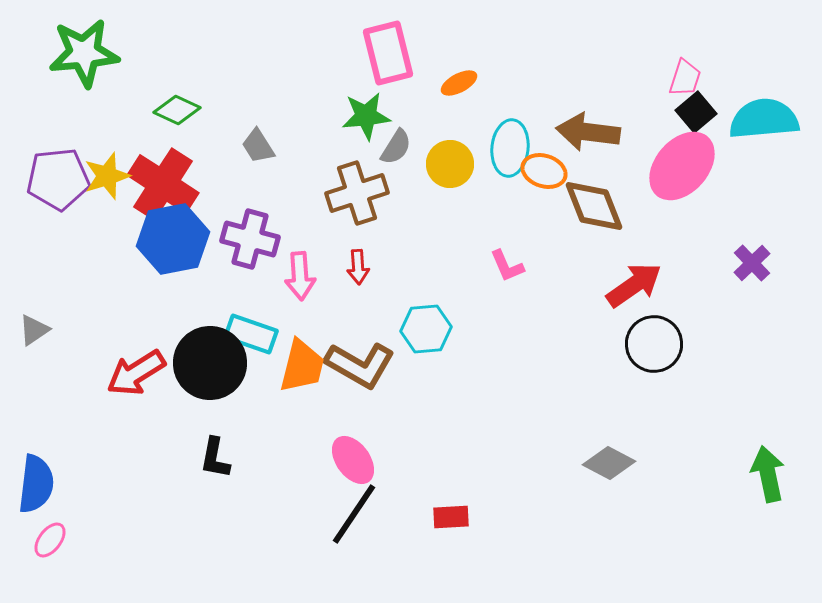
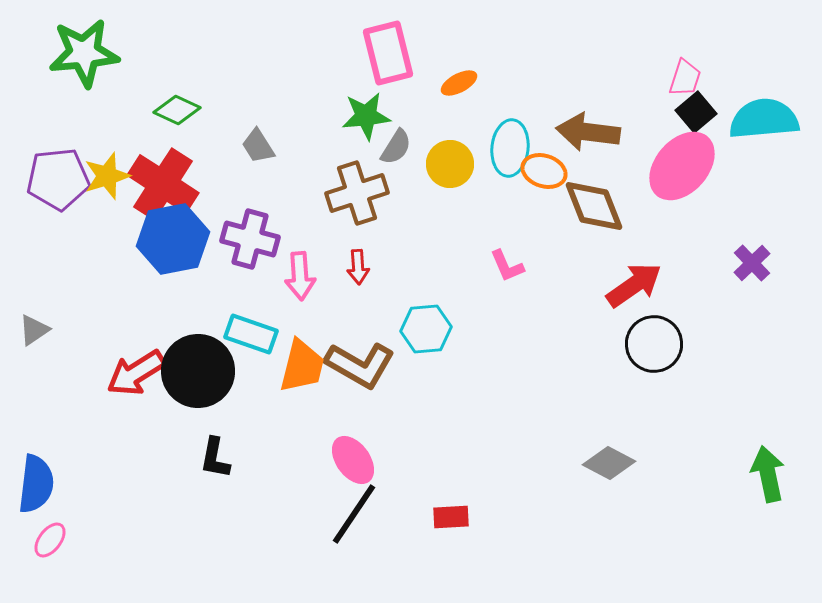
black circle at (210, 363): moved 12 px left, 8 px down
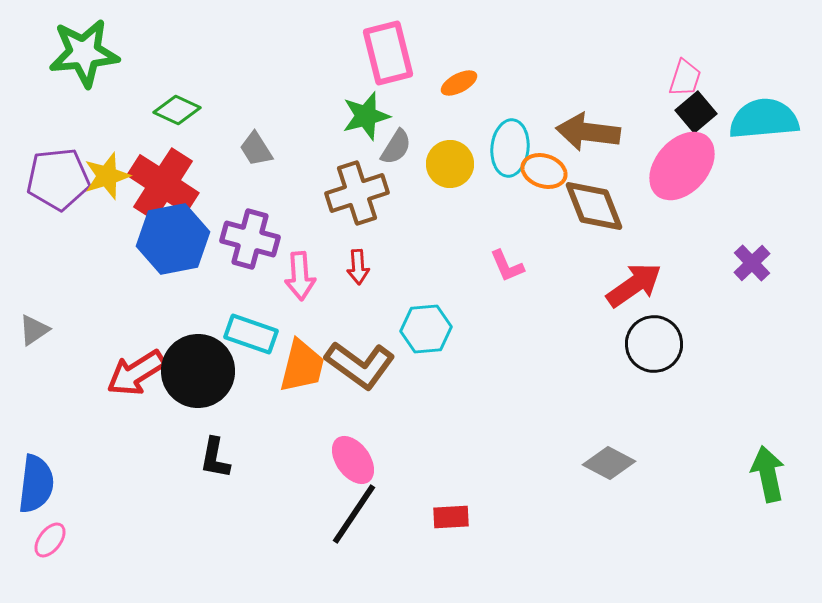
green star at (366, 116): rotated 9 degrees counterclockwise
gray trapezoid at (258, 146): moved 2 px left, 3 px down
brown L-shape at (360, 365): rotated 6 degrees clockwise
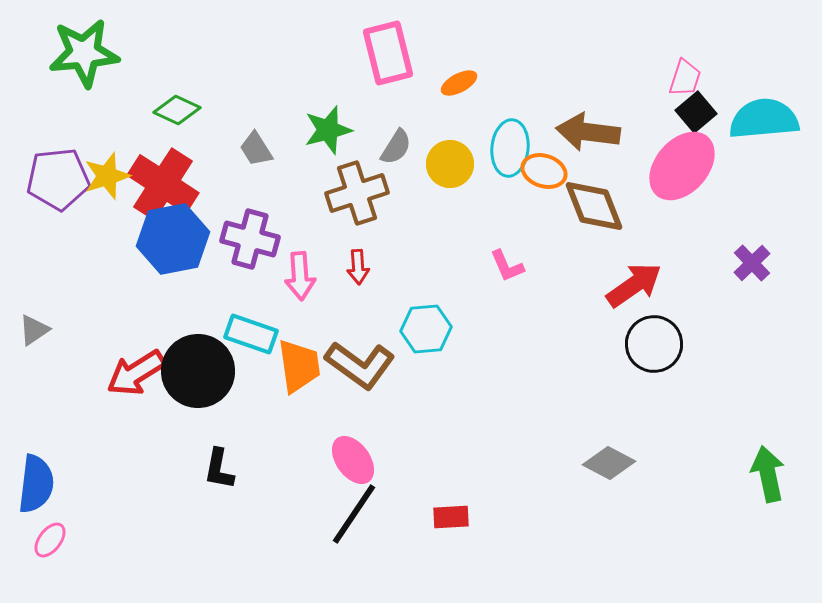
green star at (366, 116): moved 38 px left, 14 px down
orange trapezoid at (302, 366): moved 3 px left; rotated 22 degrees counterclockwise
black L-shape at (215, 458): moved 4 px right, 11 px down
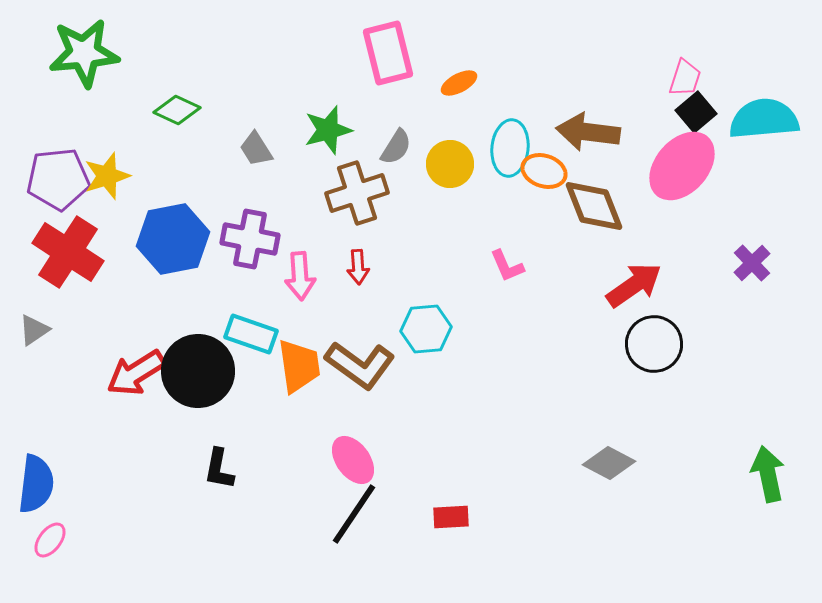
red cross at (163, 184): moved 95 px left, 68 px down
purple cross at (250, 239): rotated 4 degrees counterclockwise
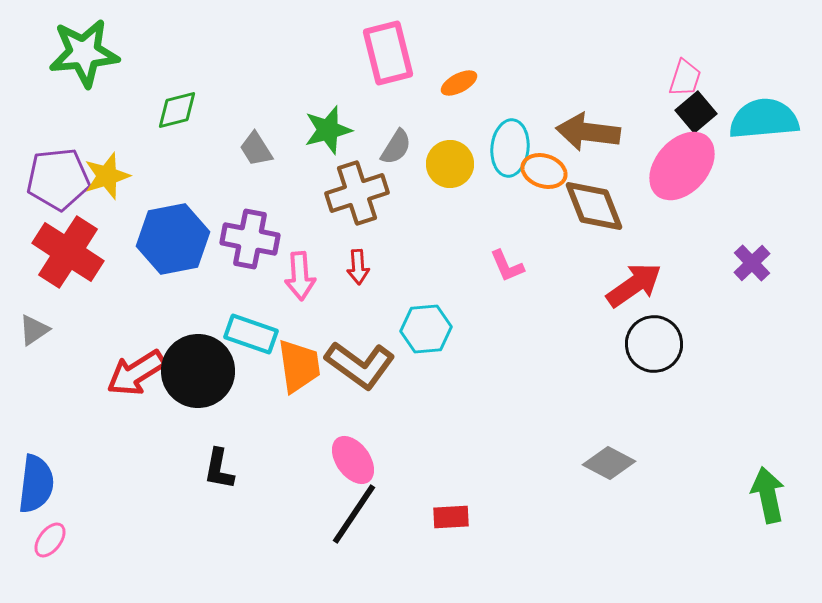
green diamond at (177, 110): rotated 39 degrees counterclockwise
green arrow at (768, 474): moved 21 px down
